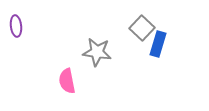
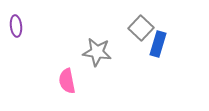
gray square: moved 1 px left
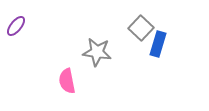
purple ellipse: rotated 45 degrees clockwise
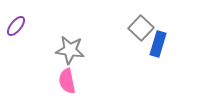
gray star: moved 27 px left, 2 px up
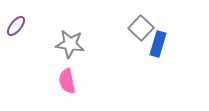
gray star: moved 6 px up
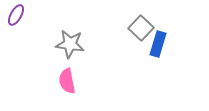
purple ellipse: moved 11 px up; rotated 10 degrees counterclockwise
